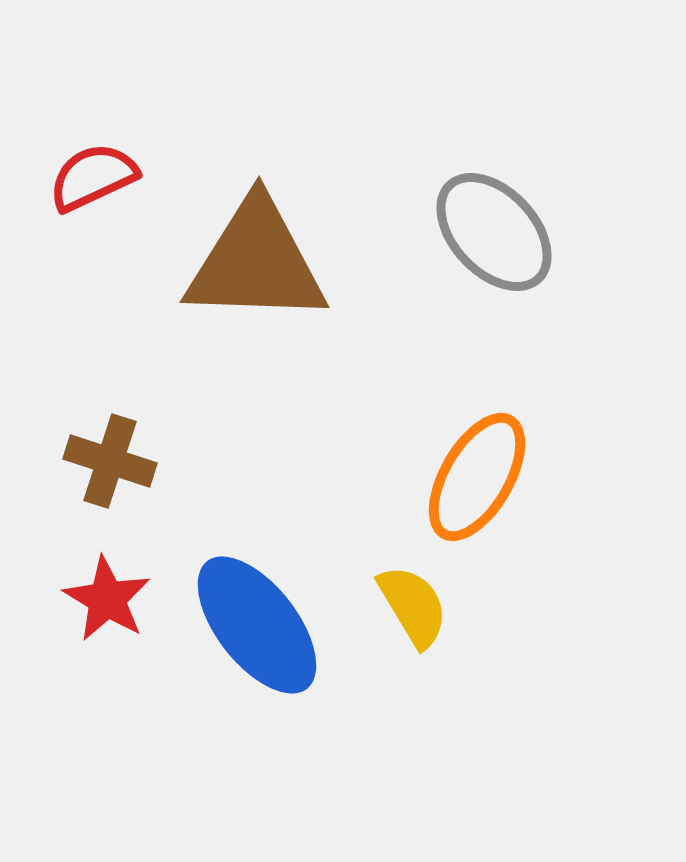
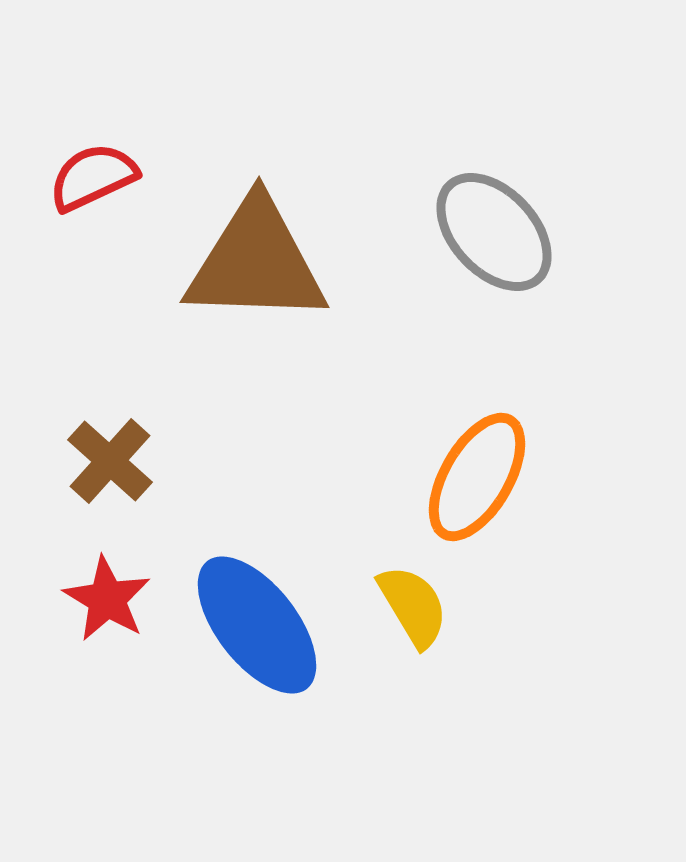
brown cross: rotated 24 degrees clockwise
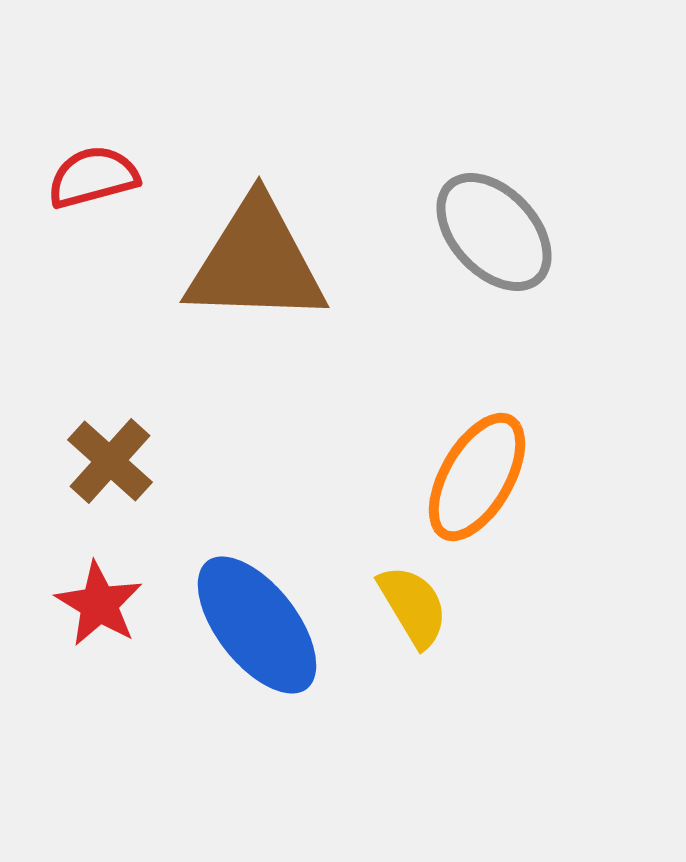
red semicircle: rotated 10 degrees clockwise
red star: moved 8 px left, 5 px down
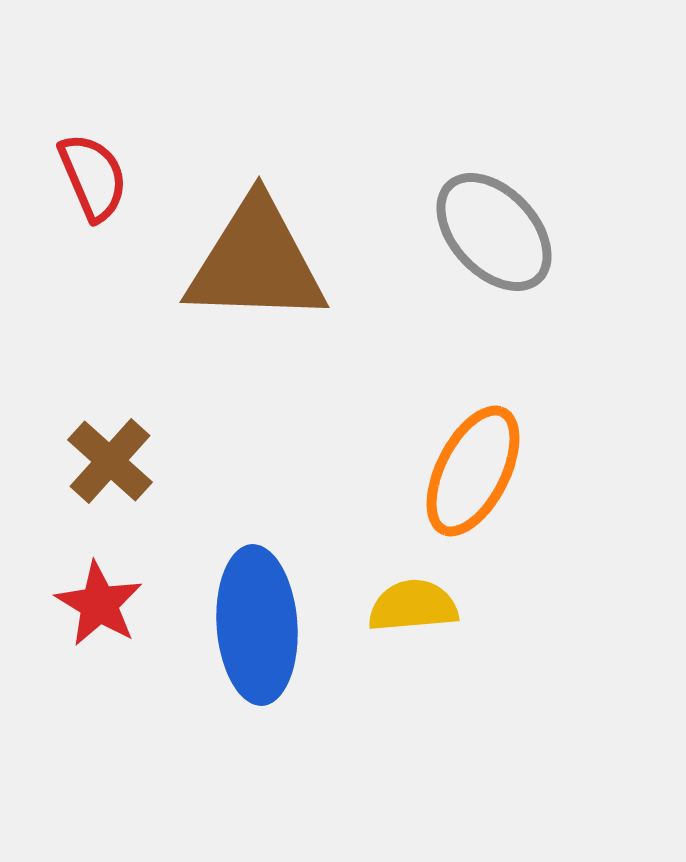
red semicircle: rotated 82 degrees clockwise
orange ellipse: moved 4 px left, 6 px up; rotated 3 degrees counterclockwise
yellow semicircle: rotated 64 degrees counterclockwise
blue ellipse: rotated 34 degrees clockwise
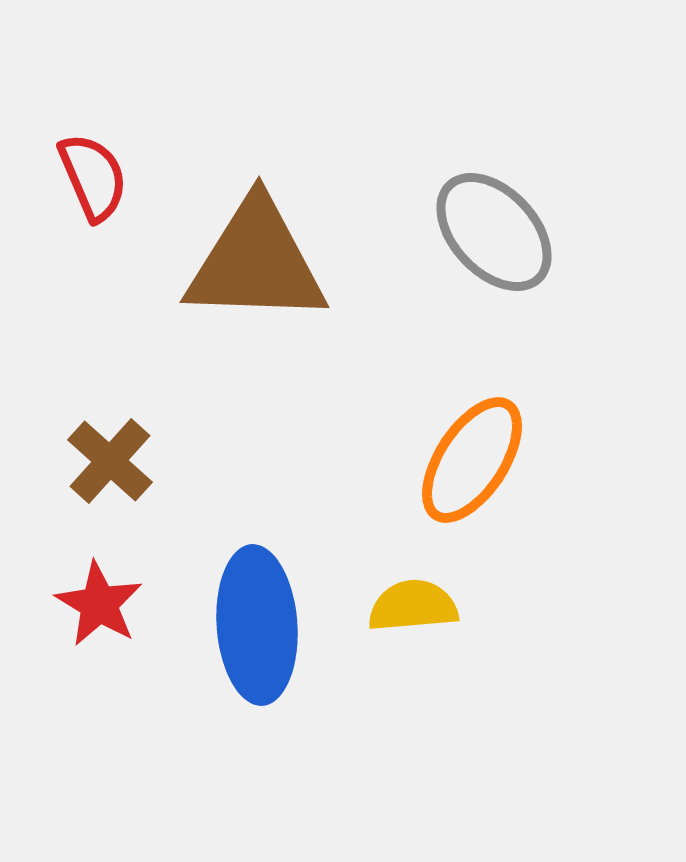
orange ellipse: moved 1 px left, 11 px up; rotated 6 degrees clockwise
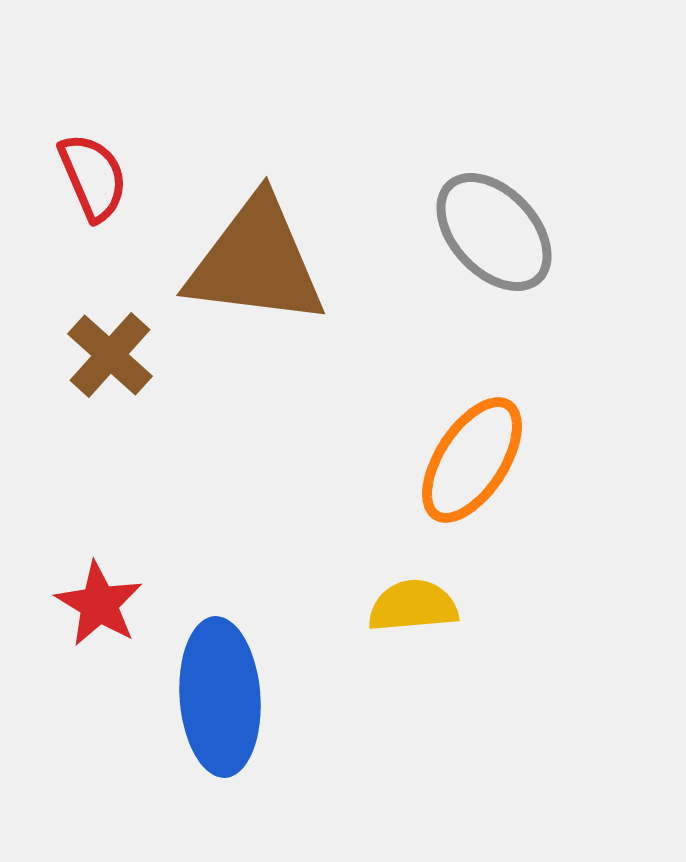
brown triangle: rotated 5 degrees clockwise
brown cross: moved 106 px up
blue ellipse: moved 37 px left, 72 px down
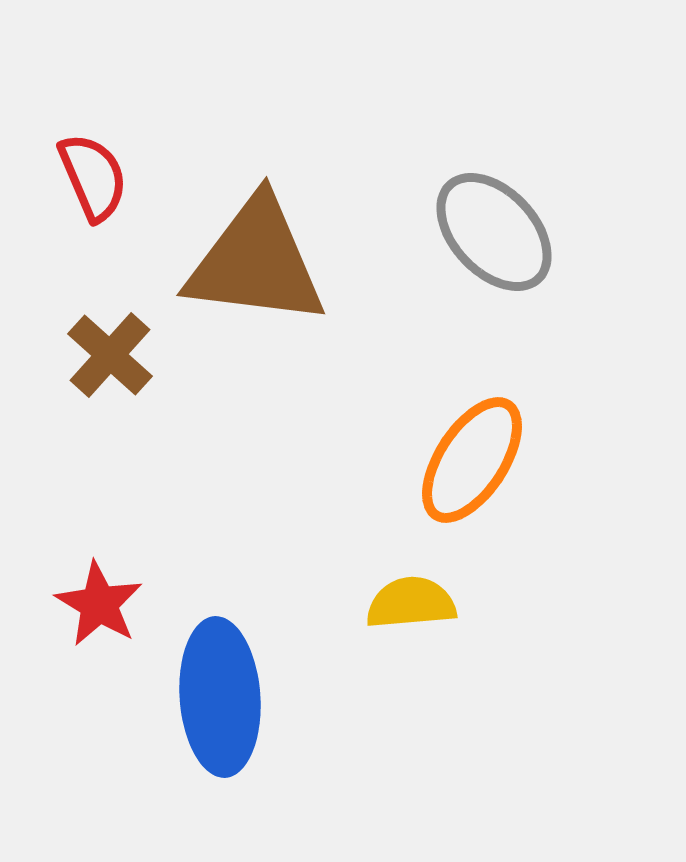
yellow semicircle: moved 2 px left, 3 px up
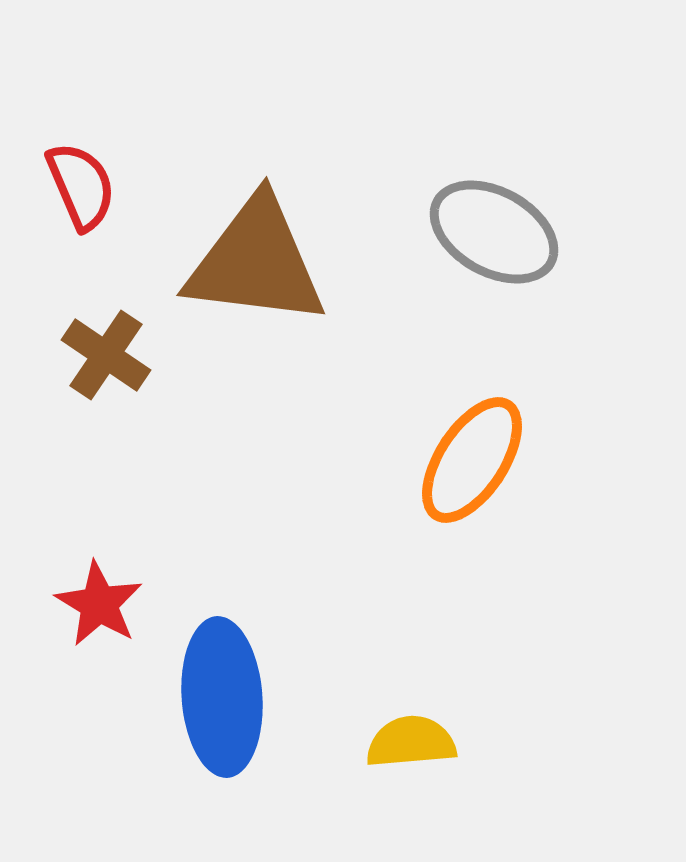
red semicircle: moved 12 px left, 9 px down
gray ellipse: rotated 18 degrees counterclockwise
brown cross: moved 4 px left; rotated 8 degrees counterclockwise
yellow semicircle: moved 139 px down
blue ellipse: moved 2 px right
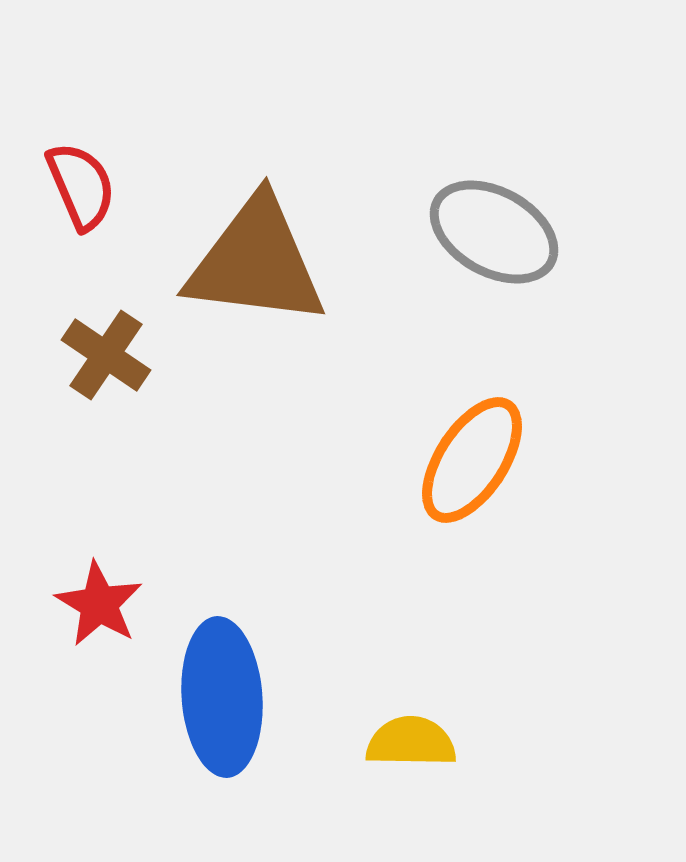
yellow semicircle: rotated 6 degrees clockwise
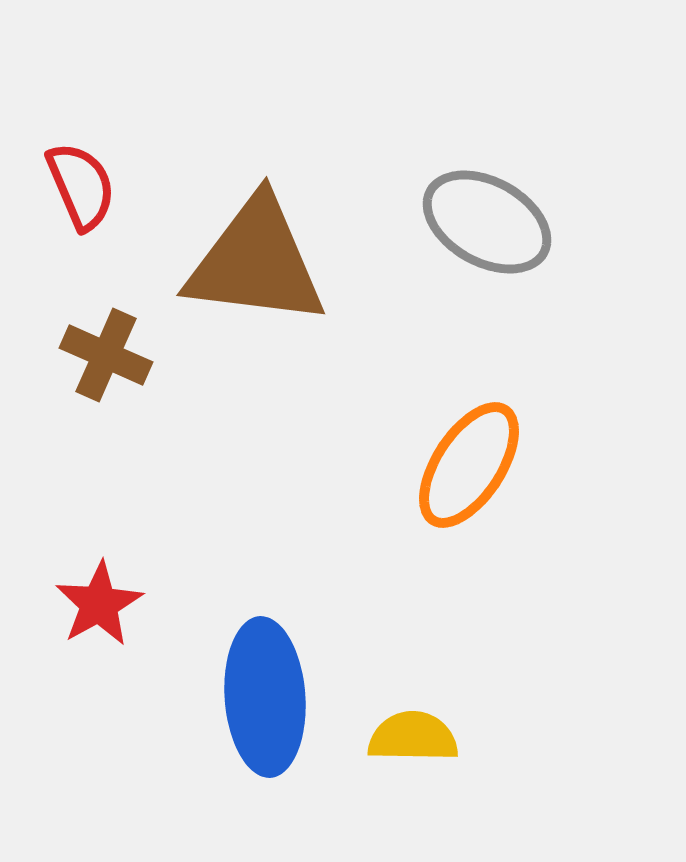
gray ellipse: moved 7 px left, 10 px up
brown cross: rotated 10 degrees counterclockwise
orange ellipse: moved 3 px left, 5 px down
red star: rotated 12 degrees clockwise
blue ellipse: moved 43 px right
yellow semicircle: moved 2 px right, 5 px up
